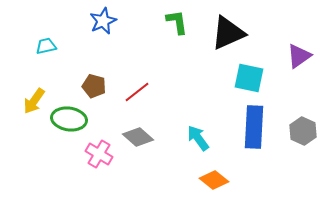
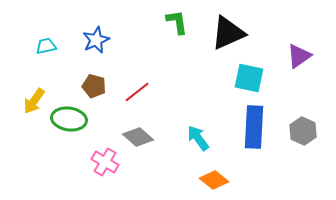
blue star: moved 7 px left, 19 px down
pink cross: moved 6 px right, 8 px down
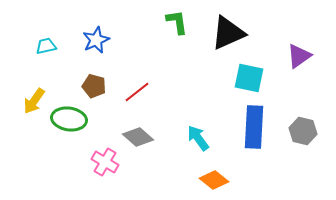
gray hexagon: rotated 12 degrees counterclockwise
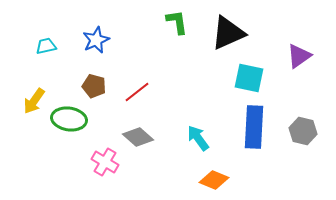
orange diamond: rotated 16 degrees counterclockwise
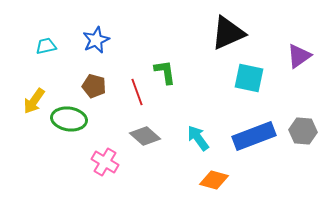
green L-shape: moved 12 px left, 50 px down
red line: rotated 72 degrees counterclockwise
blue rectangle: moved 9 px down; rotated 66 degrees clockwise
gray hexagon: rotated 8 degrees counterclockwise
gray diamond: moved 7 px right, 1 px up
orange diamond: rotated 8 degrees counterclockwise
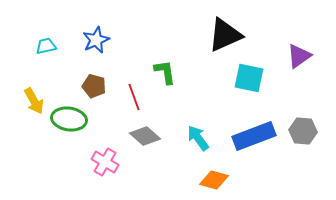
black triangle: moved 3 px left, 2 px down
red line: moved 3 px left, 5 px down
yellow arrow: rotated 64 degrees counterclockwise
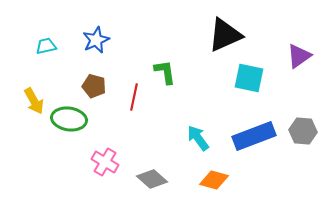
red line: rotated 32 degrees clockwise
gray diamond: moved 7 px right, 43 px down
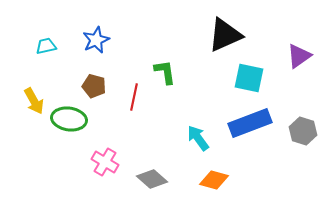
gray hexagon: rotated 12 degrees clockwise
blue rectangle: moved 4 px left, 13 px up
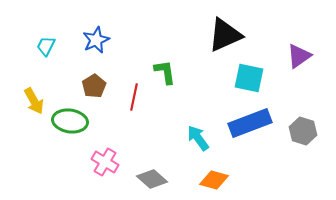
cyan trapezoid: rotated 50 degrees counterclockwise
brown pentagon: rotated 25 degrees clockwise
green ellipse: moved 1 px right, 2 px down
